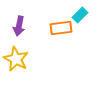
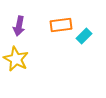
cyan rectangle: moved 4 px right, 21 px down
orange rectangle: moved 3 px up
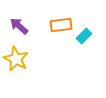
purple arrow: rotated 120 degrees clockwise
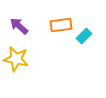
yellow star: rotated 15 degrees counterclockwise
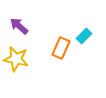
orange rectangle: moved 23 px down; rotated 60 degrees counterclockwise
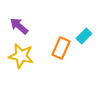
yellow star: moved 5 px right, 3 px up
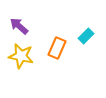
cyan rectangle: moved 2 px right
orange rectangle: moved 4 px left
